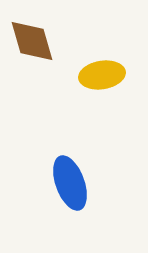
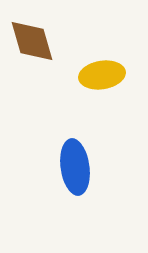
blue ellipse: moved 5 px right, 16 px up; rotated 12 degrees clockwise
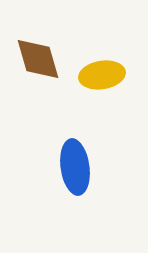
brown diamond: moved 6 px right, 18 px down
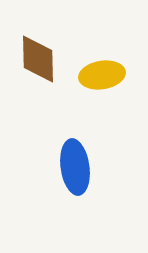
brown diamond: rotated 15 degrees clockwise
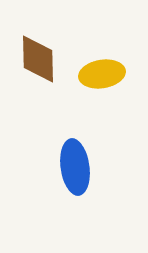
yellow ellipse: moved 1 px up
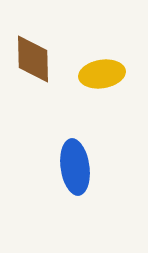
brown diamond: moved 5 px left
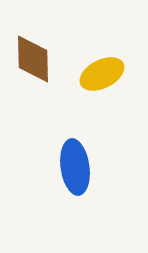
yellow ellipse: rotated 18 degrees counterclockwise
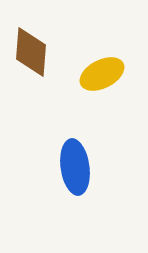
brown diamond: moved 2 px left, 7 px up; rotated 6 degrees clockwise
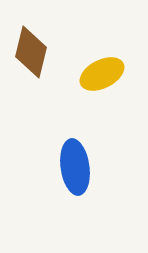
brown diamond: rotated 9 degrees clockwise
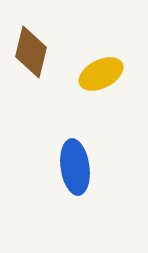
yellow ellipse: moved 1 px left
